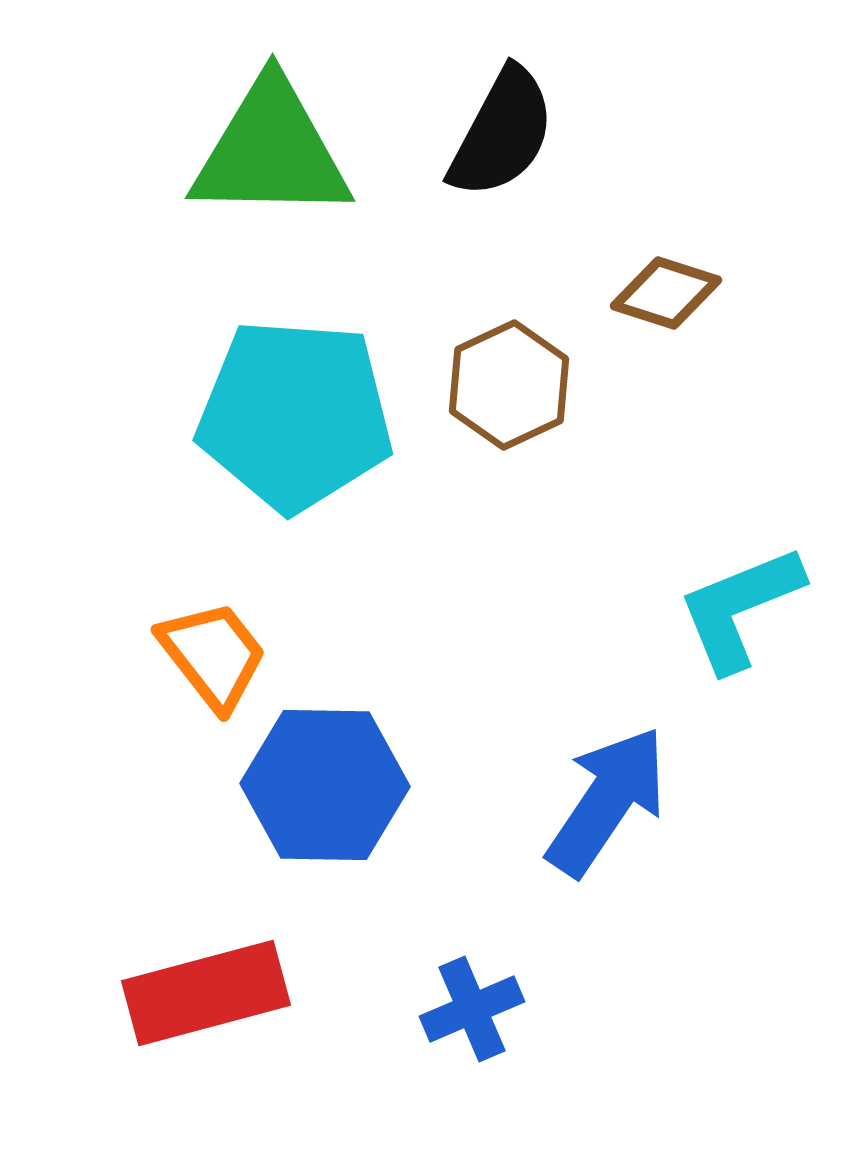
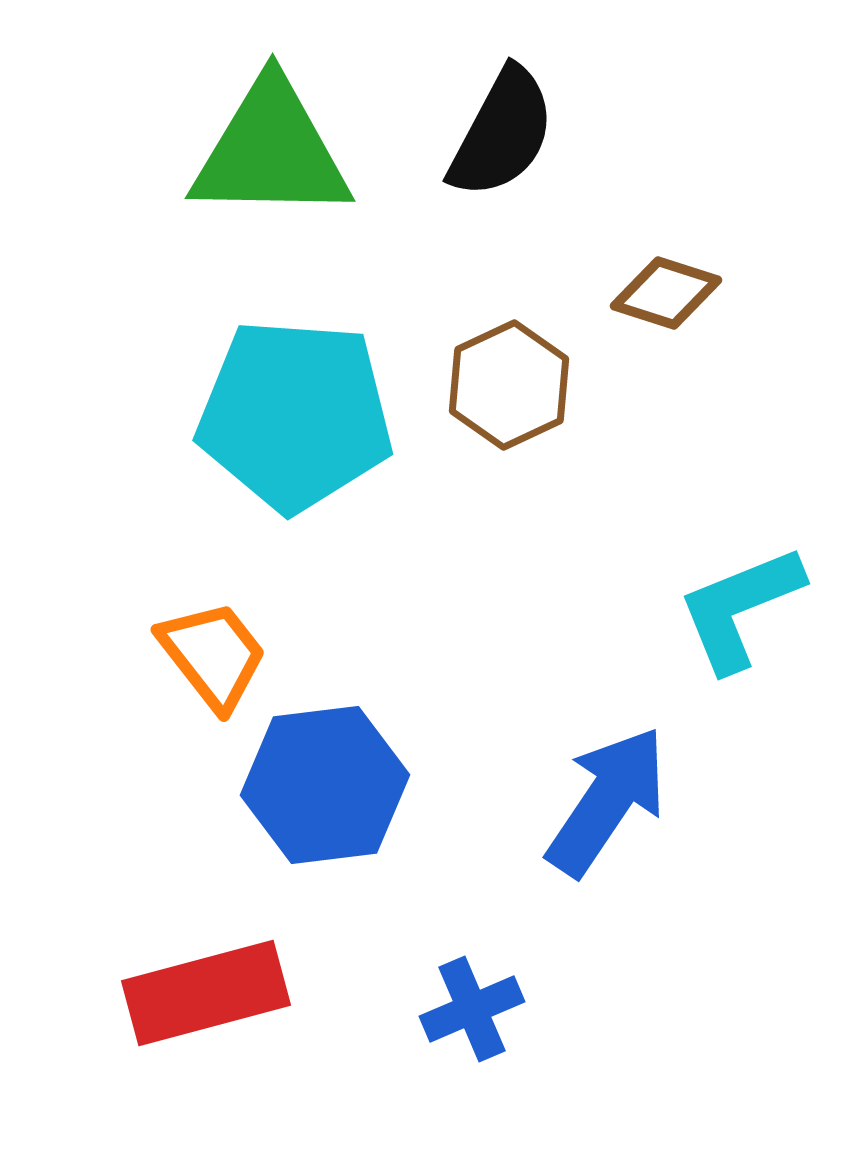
blue hexagon: rotated 8 degrees counterclockwise
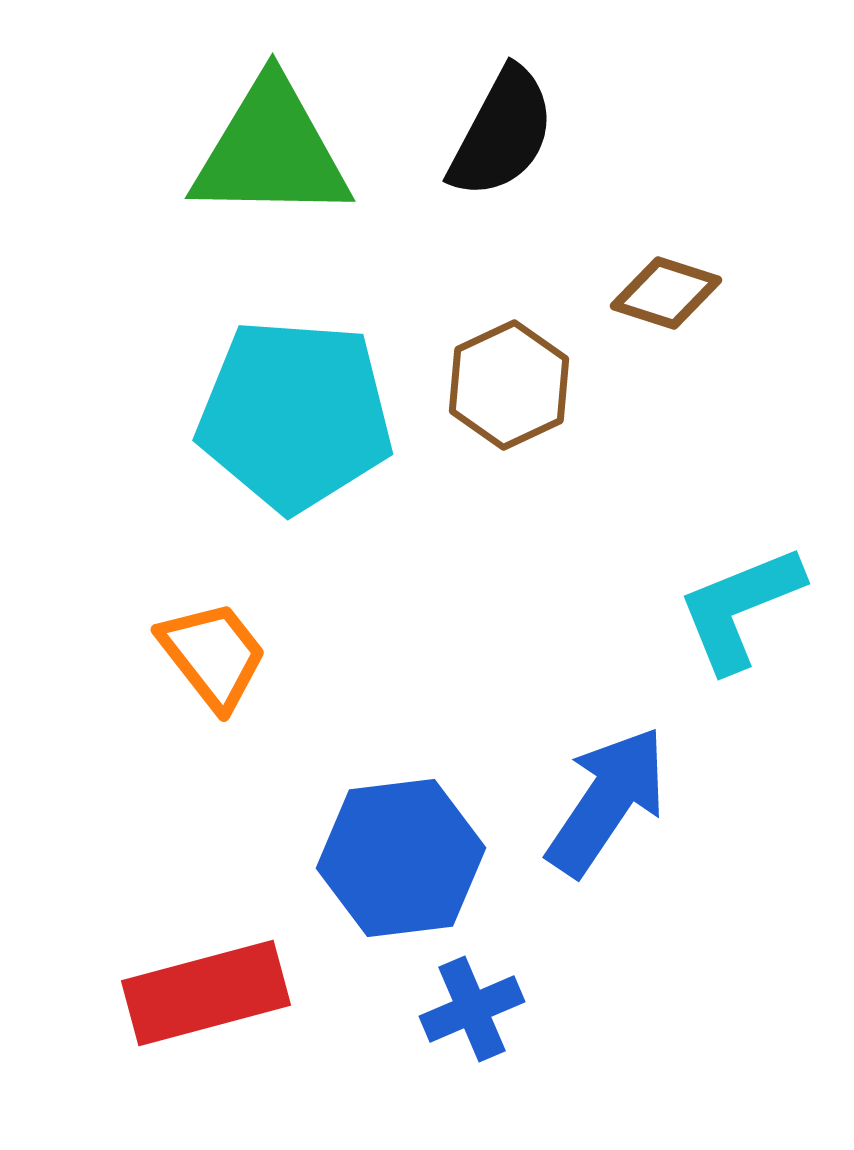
blue hexagon: moved 76 px right, 73 px down
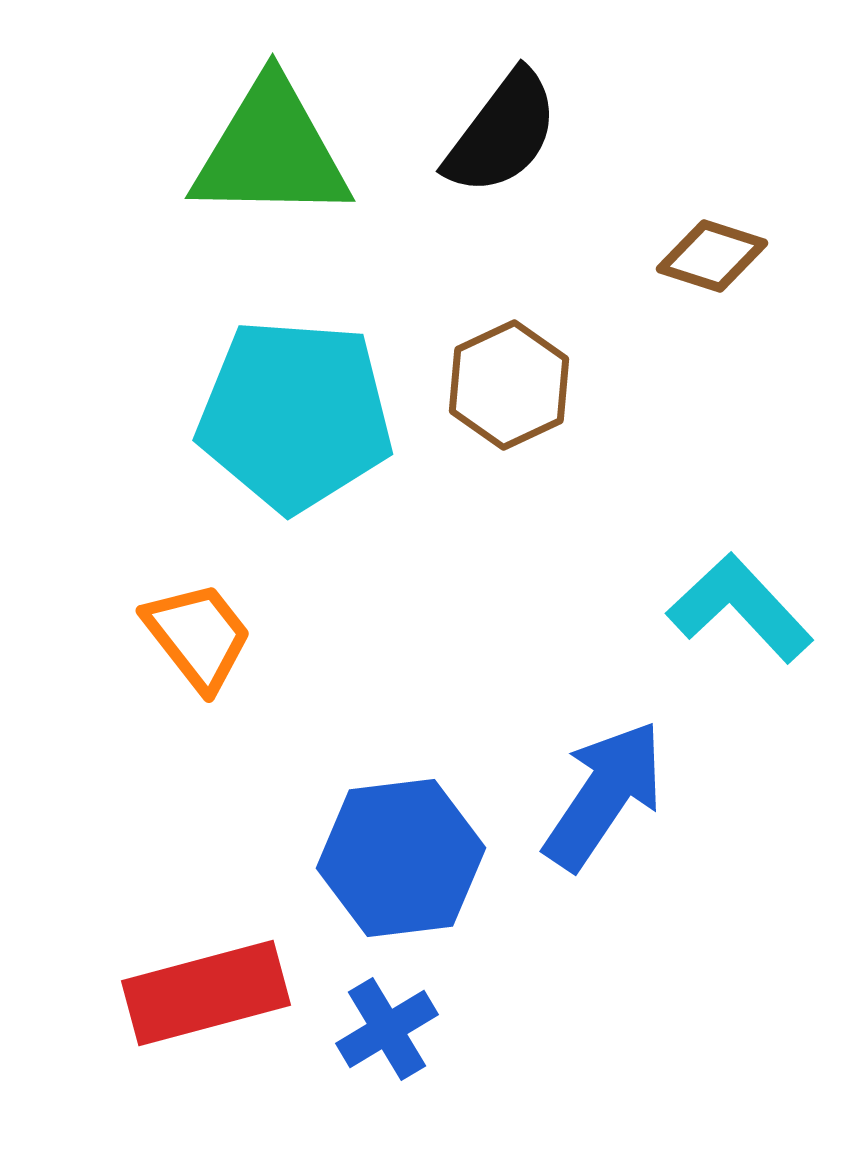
black semicircle: rotated 9 degrees clockwise
brown diamond: moved 46 px right, 37 px up
cyan L-shape: rotated 69 degrees clockwise
orange trapezoid: moved 15 px left, 19 px up
blue arrow: moved 3 px left, 6 px up
blue cross: moved 85 px left, 20 px down; rotated 8 degrees counterclockwise
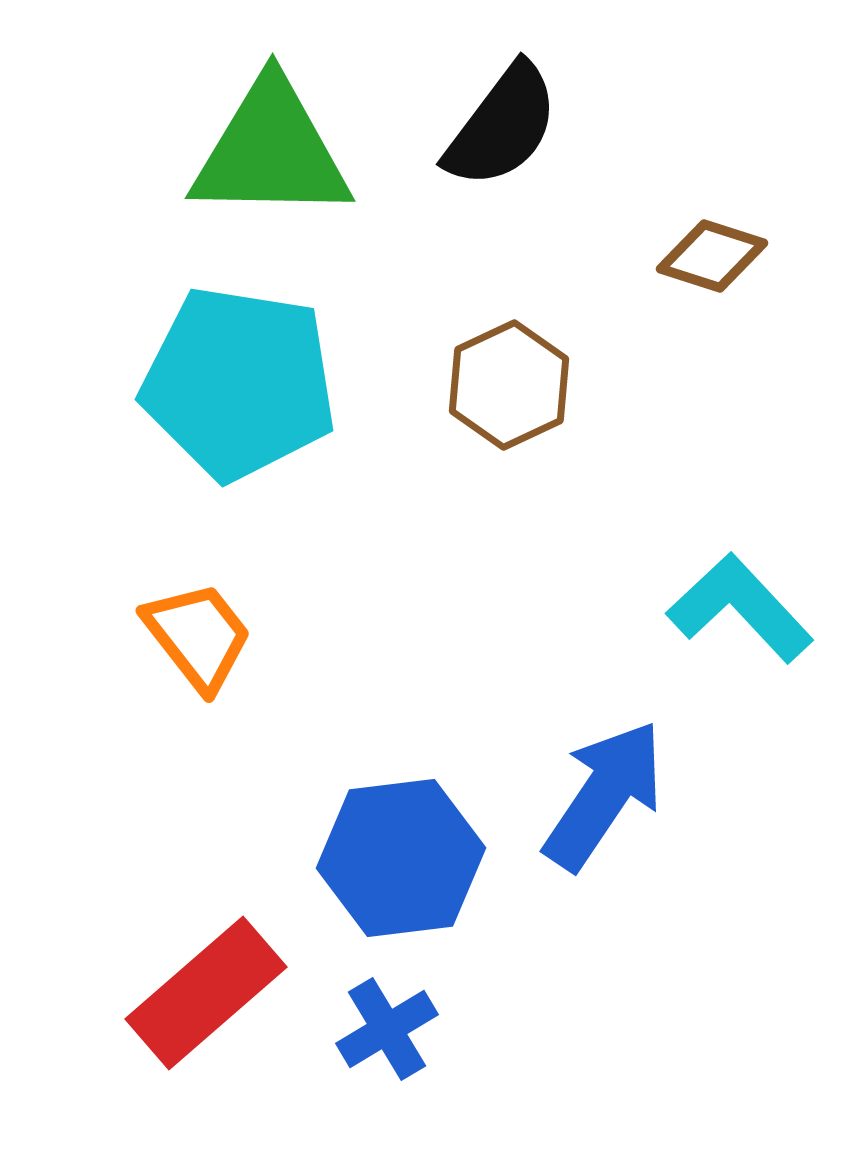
black semicircle: moved 7 px up
cyan pentagon: moved 56 px left, 32 px up; rotated 5 degrees clockwise
red rectangle: rotated 26 degrees counterclockwise
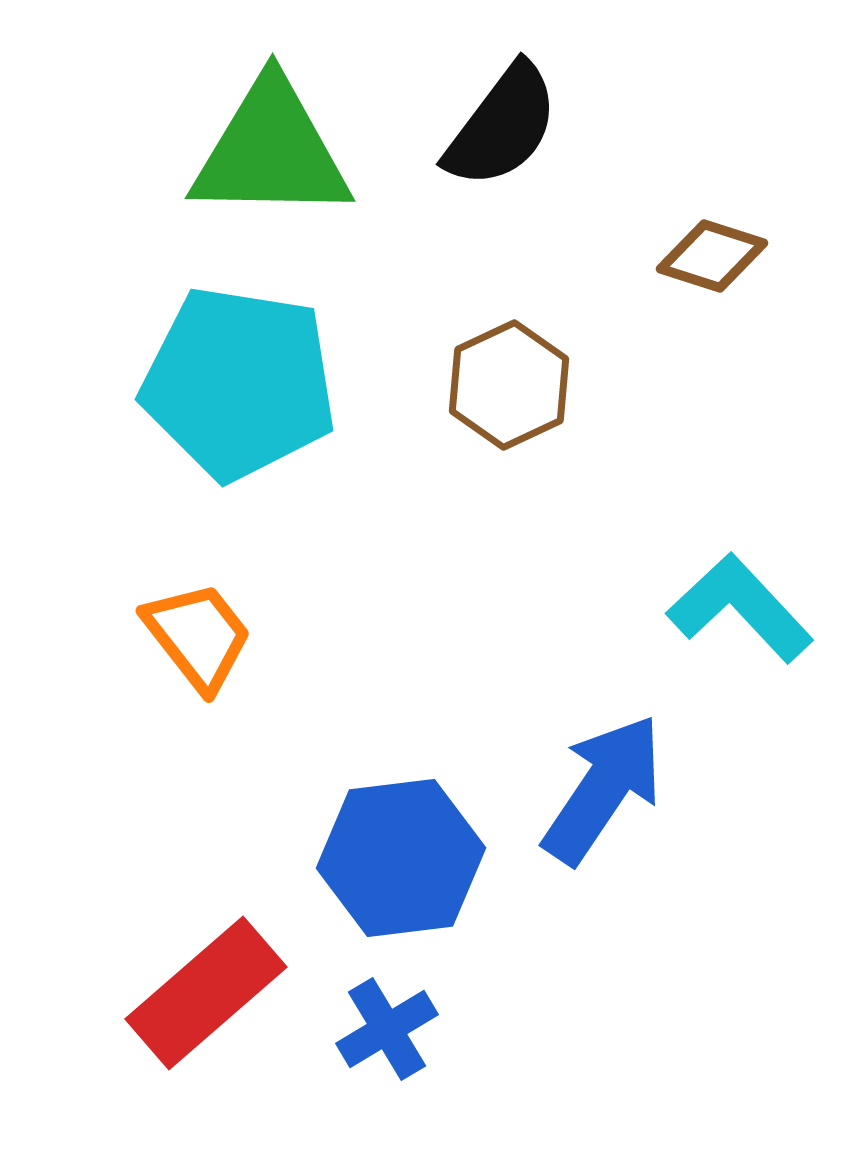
blue arrow: moved 1 px left, 6 px up
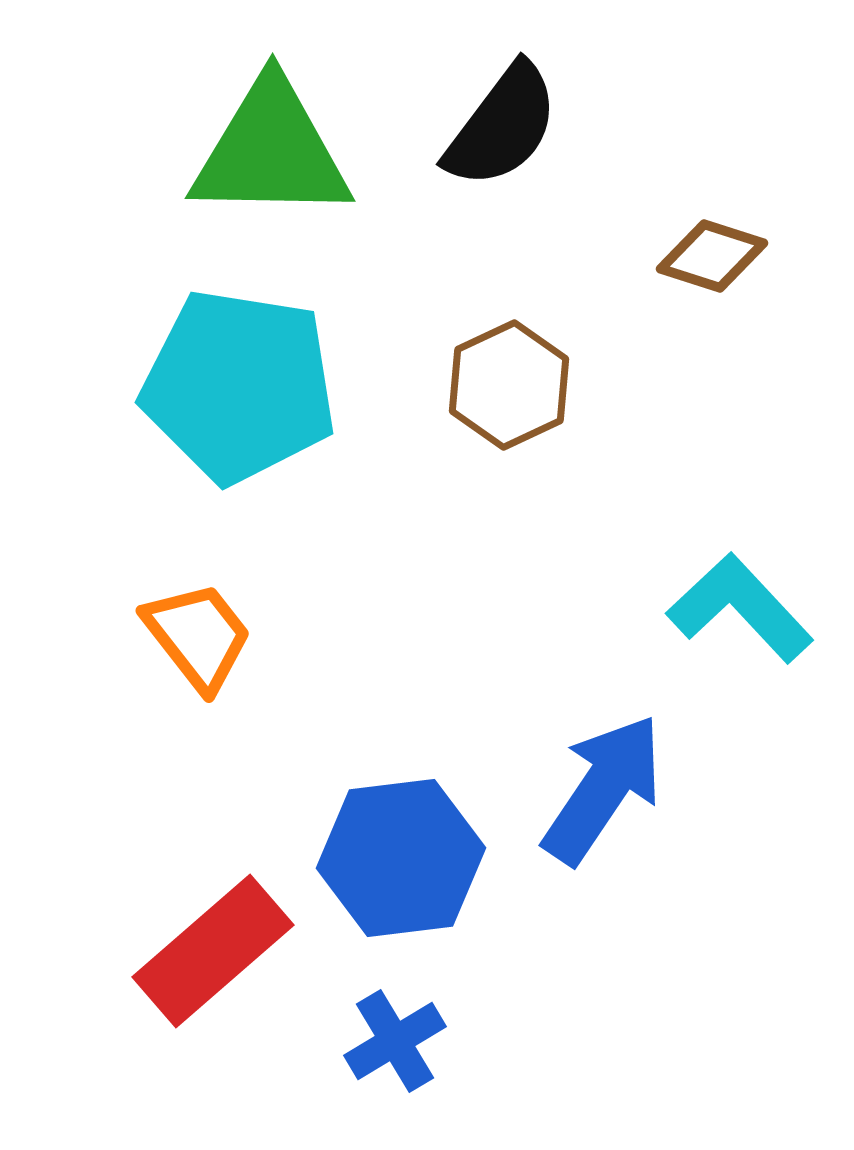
cyan pentagon: moved 3 px down
red rectangle: moved 7 px right, 42 px up
blue cross: moved 8 px right, 12 px down
